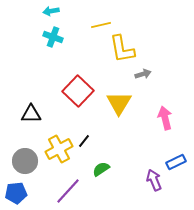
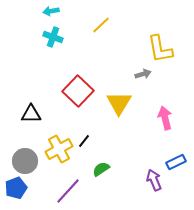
yellow line: rotated 30 degrees counterclockwise
yellow L-shape: moved 38 px right
blue pentagon: moved 5 px up; rotated 15 degrees counterclockwise
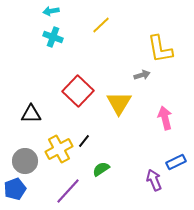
gray arrow: moved 1 px left, 1 px down
blue pentagon: moved 1 px left, 1 px down
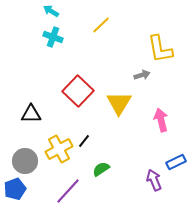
cyan arrow: rotated 42 degrees clockwise
pink arrow: moved 4 px left, 2 px down
